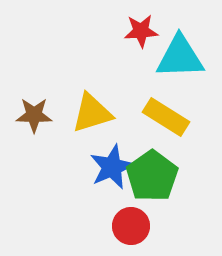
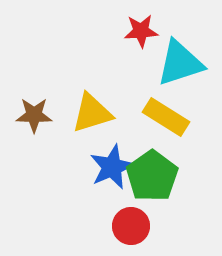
cyan triangle: moved 6 px down; rotated 16 degrees counterclockwise
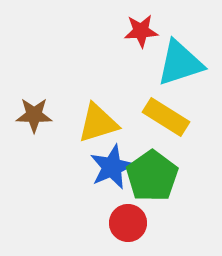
yellow triangle: moved 6 px right, 10 px down
red circle: moved 3 px left, 3 px up
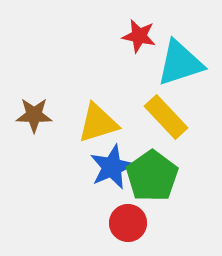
red star: moved 2 px left, 5 px down; rotated 16 degrees clockwise
yellow rectangle: rotated 15 degrees clockwise
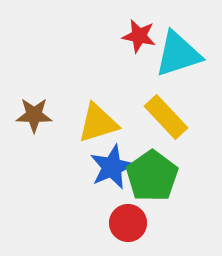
cyan triangle: moved 2 px left, 9 px up
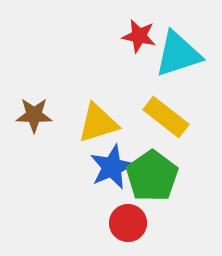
yellow rectangle: rotated 9 degrees counterclockwise
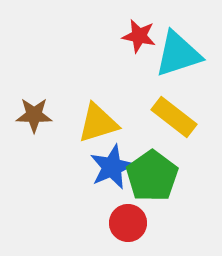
yellow rectangle: moved 8 px right
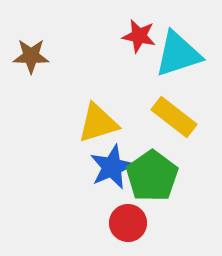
brown star: moved 3 px left, 59 px up
